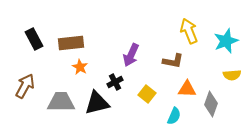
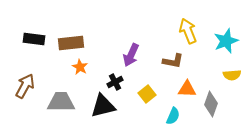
yellow arrow: moved 1 px left
black rectangle: rotated 55 degrees counterclockwise
yellow square: rotated 12 degrees clockwise
black triangle: moved 6 px right, 3 px down
cyan semicircle: moved 1 px left
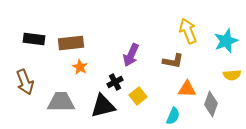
brown arrow: moved 4 px up; rotated 130 degrees clockwise
yellow square: moved 9 px left, 2 px down
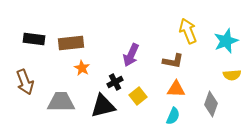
orange star: moved 2 px right, 1 px down
orange triangle: moved 11 px left
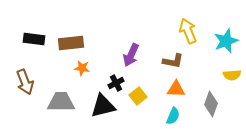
orange star: rotated 21 degrees counterclockwise
black cross: moved 1 px right, 1 px down
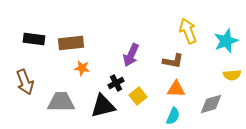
gray diamond: rotated 55 degrees clockwise
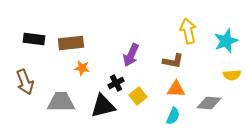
yellow arrow: rotated 10 degrees clockwise
gray diamond: moved 2 px left, 1 px up; rotated 20 degrees clockwise
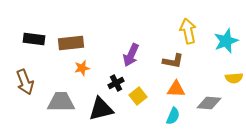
orange star: rotated 21 degrees counterclockwise
yellow semicircle: moved 2 px right, 3 px down
black triangle: moved 2 px left, 3 px down
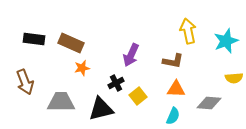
brown rectangle: rotated 30 degrees clockwise
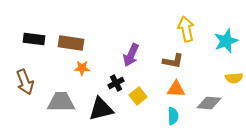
yellow arrow: moved 2 px left, 2 px up
brown rectangle: rotated 15 degrees counterclockwise
orange star: rotated 14 degrees clockwise
cyan semicircle: rotated 24 degrees counterclockwise
